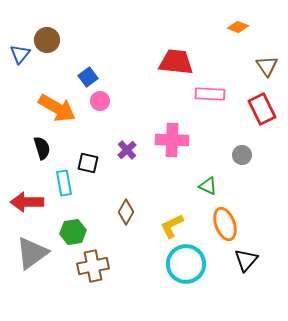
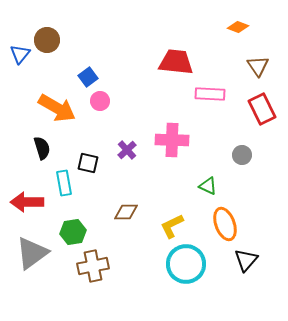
brown triangle: moved 9 px left
brown diamond: rotated 60 degrees clockwise
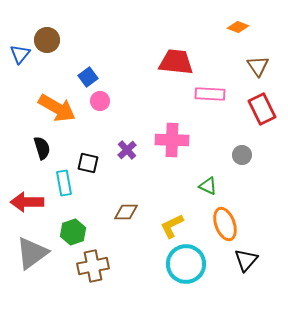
green hexagon: rotated 10 degrees counterclockwise
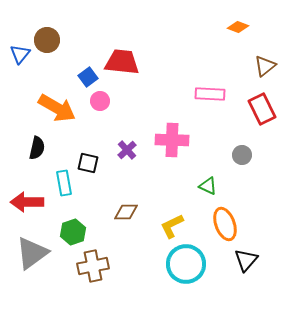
red trapezoid: moved 54 px left
brown triangle: moved 7 px right; rotated 25 degrees clockwise
black semicircle: moved 5 px left; rotated 30 degrees clockwise
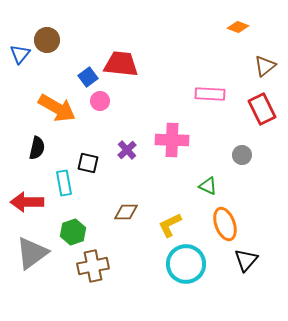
red trapezoid: moved 1 px left, 2 px down
yellow L-shape: moved 2 px left, 1 px up
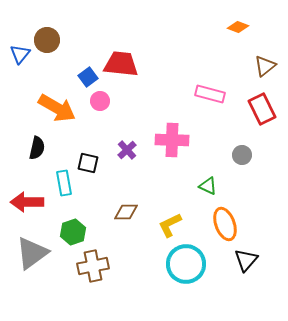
pink rectangle: rotated 12 degrees clockwise
